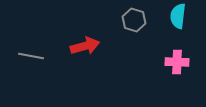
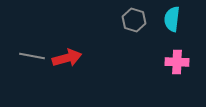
cyan semicircle: moved 6 px left, 3 px down
red arrow: moved 18 px left, 12 px down
gray line: moved 1 px right
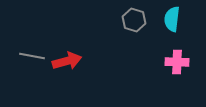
red arrow: moved 3 px down
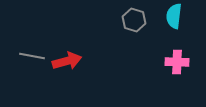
cyan semicircle: moved 2 px right, 3 px up
